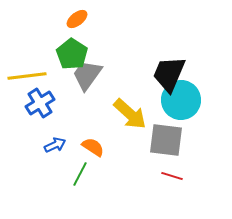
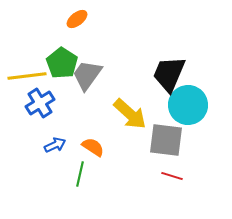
green pentagon: moved 10 px left, 9 px down
cyan circle: moved 7 px right, 5 px down
green line: rotated 15 degrees counterclockwise
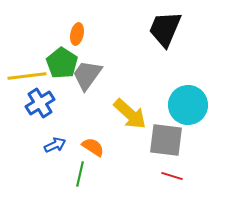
orange ellipse: moved 15 px down; rotated 40 degrees counterclockwise
black trapezoid: moved 4 px left, 45 px up
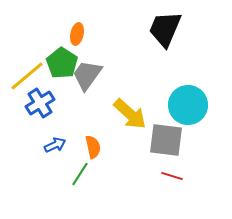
yellow line: rotated 33 degrees counterclockwise
orange semicircle: rotated 45 degrees clockwise
green line: rotated 20 degrees clockwise
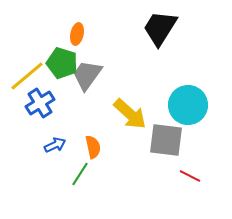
black trapezoid: moved 5 px left, 1 px up; rotated 9 degrees clockwise
green pentagon: rotated 16 degrees counterclockwise
red line: moved 18 px right; rotated 10 degrees clockwise
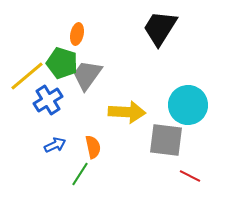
blue cross: moved 8 px right, 3 px up
yellow arrow: moved 3 px left, 2 px up; rotated 39 degrees counterclockwise
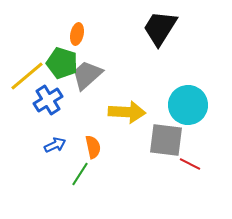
gray trapezoid: rotated 12 degrees clockwise
red line: moved 12 px up
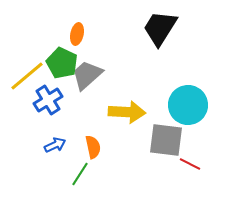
green pentagon: rotated 8 degrees clockwise
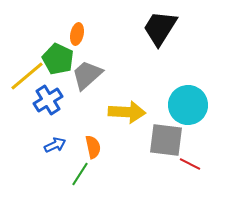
green pentagon: moved 4 px left, 4 px up
